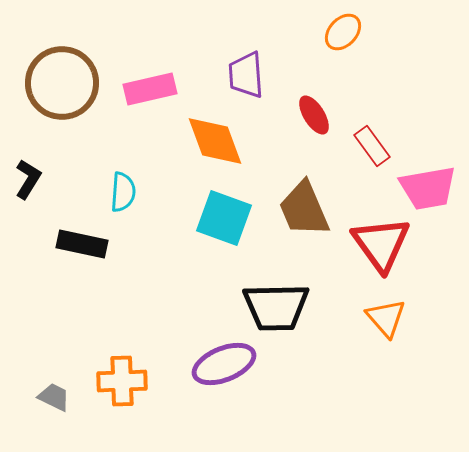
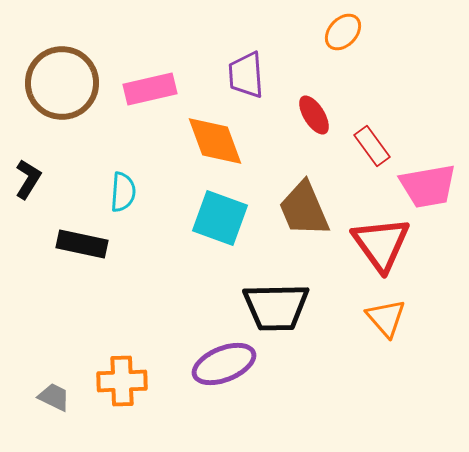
pink trapezoid: moved 2 px up
cyan square: moved 4 px left
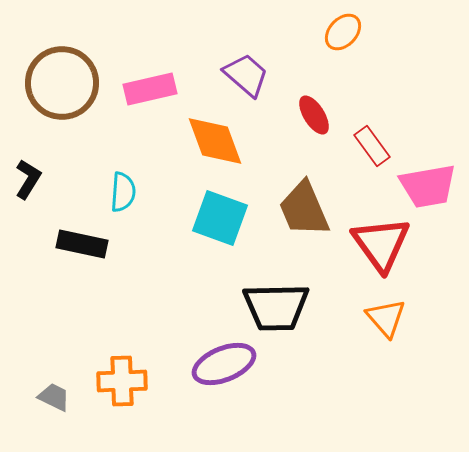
purple trapezoid: rotated 135 degrees clockwise
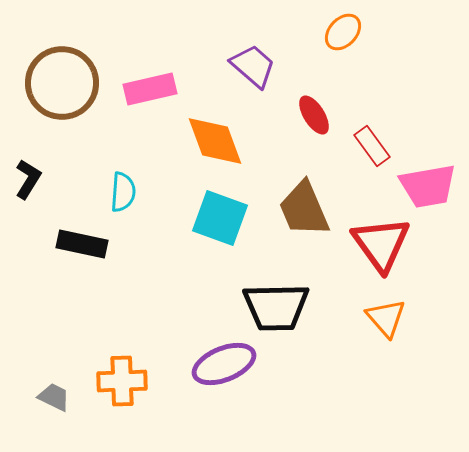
purple trapezoid: moved 7 px right, 9 px up
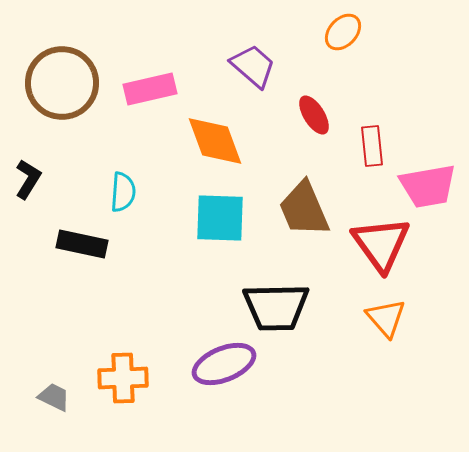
red rectangle: rotated 30 degrees clockwise
cyan square: rotated 18 degrees counterclockwise
orange cross: moved 1 px right, 3 px up
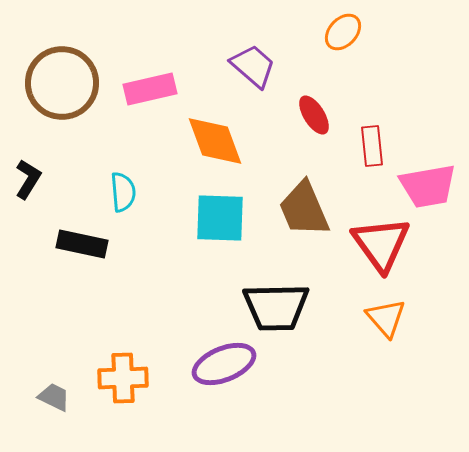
cyan semicircle: rotated 9 degrees counterclockwise
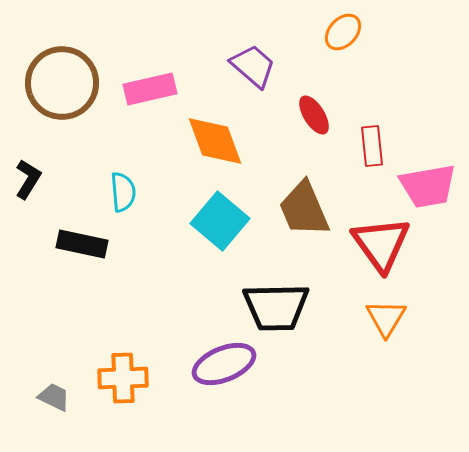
cyan square: moved 3 px down; rotated 38 degrees clockwise
orange triangle: rotated 12 degrees clockwise
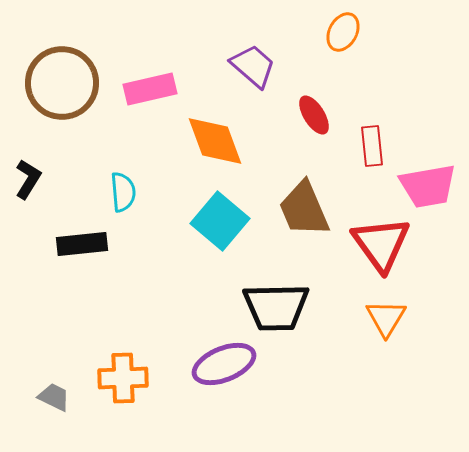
orange ellipse: rotated 15 degrees counterclockwise
black rectangle: rotated 18 degrees counterclockwise
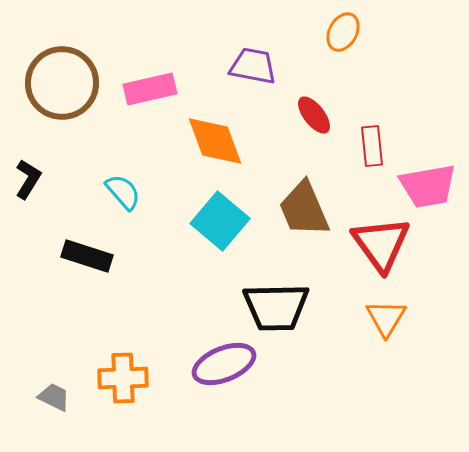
purple trapezoid: rotated 30 degrees counterclockwise
red ellipse: rotated 6 degrees counterclockwise
cyan semicircle: rotated 36 degrees counterclockwise
black rectangle: moved 5 px right, 12 px down; rotated 24 degrees clockwise
